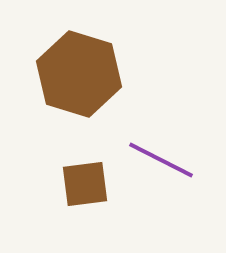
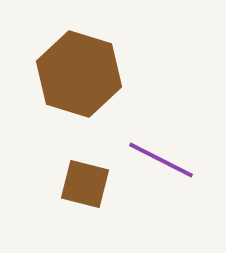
brown square: rotated 21 degrees clockwise
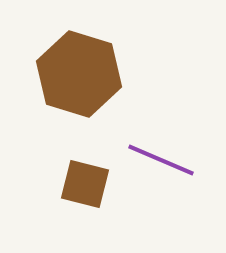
purple line: rotated 4 degrees counterclockwise
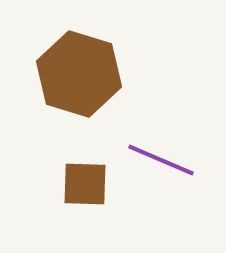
brown square: rotated 12 degrees counterclockwise
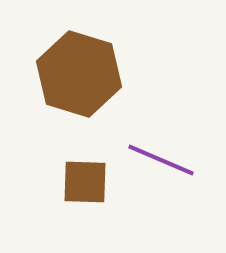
brown square: moved 2 px up
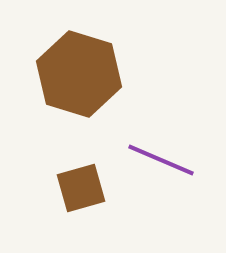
brown square: moved 4 px left, 6 px down; rotated 18 degrees counterclockwise
